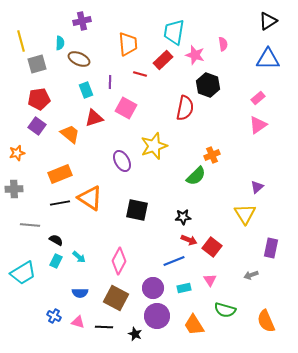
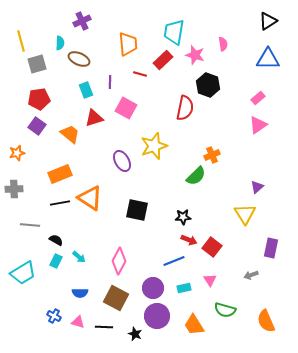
purple cross at (82, 21): rotated 12 degrees counterclockwise
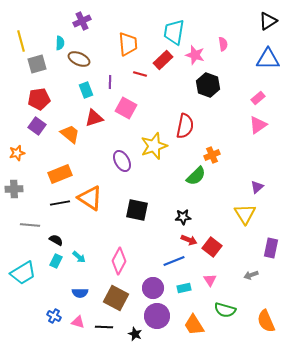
red semicircle at (185, 108): moved 18 px down
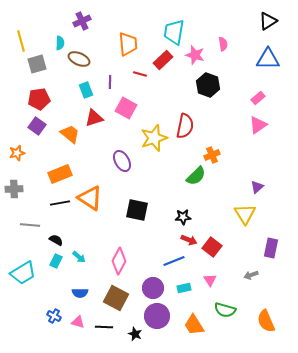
yellow star at (154, 146): moved 8 px up
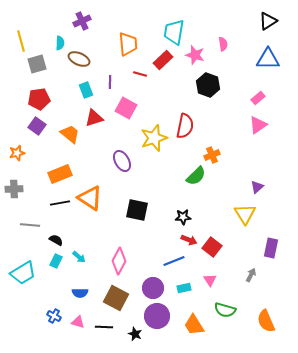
gray arrow at (251, 275): rotated 136 degrees clockwise
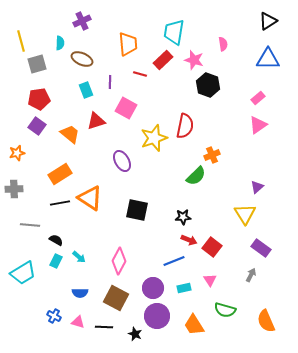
pink star at (195, 55): moved 1 px left, 5 px down
brown ellipse at (79, 59): moved 3 px right
red triangle at (94, 118): moved 2 px right, 3 px down
orange rectangle at (60, 174): rotated 10 degrees counterclockwise
purple rectangle at (271, 248): moved 10 px left; rotated 66 degrees counterclockwise
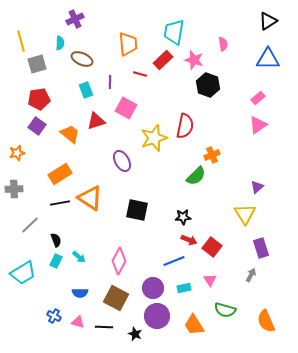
purple cross at (82, 21): moved 7 px left, 2 px up
gray line at (30, 225): rotated 48 degrees counterclockwise
black semicircle at (56, 240): rotated 40 degrees clockwise
purple rectangle at (261, 248): rotated 36 degrees clockwise
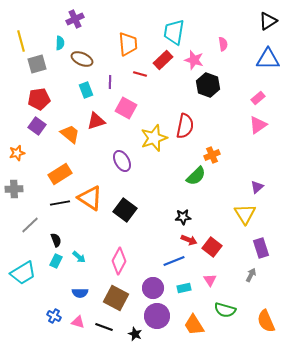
black square at (137, 210): moved 12 px left; rotated 25 degrees clockwise
black line at (104, 327): rotated 18 degrees clockwise
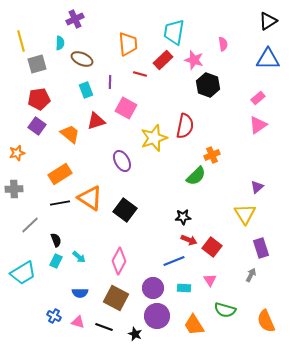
cyan rectangle at (184, 288): rotated 16 degrees clockwise
